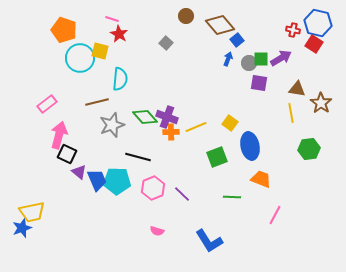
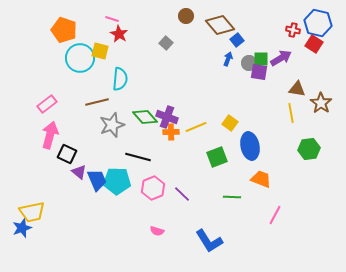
purple square at (259, 83): moved 11 px up
pink arrow at (59, 135): moved 9 px left
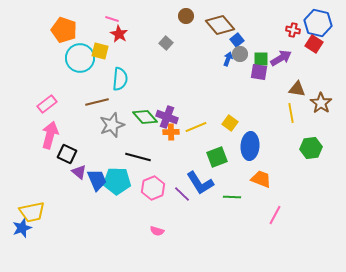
gray circle at (249, 63): moved 9 px left, 9 px up
blue ellipse at (250, 146): rotated 16 degrees clockwise
green hexagon at (309, 149): moved 2 px right, 1 px up
blue L-shape at (209, 241): moved 9 px left, 58 px up
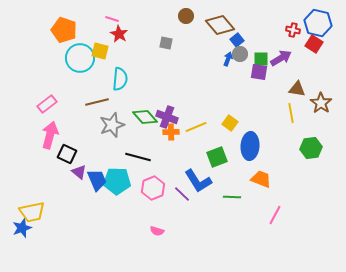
gray square at (166, 43): rotated 32 degrees counterclockwise
blue L-shape at (200, 183): moved 2 px left, 2 px up
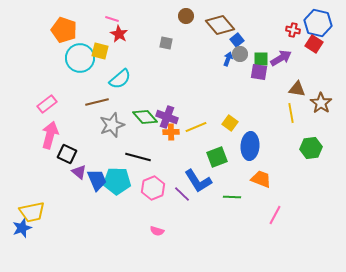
cyan semicircle at (120, 79): rotated 45 degrees clockwise
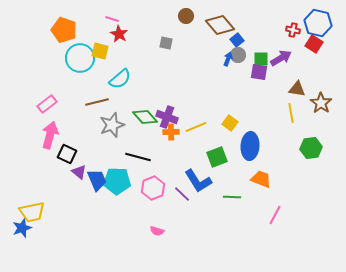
gray circle at (240, 54): moved 2 px left, 1 px down
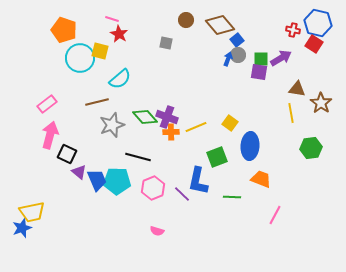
brown circle at (186, 16): moved 4 px down
blue L-shape at (198, 181): rotated 44 degrees clockwise
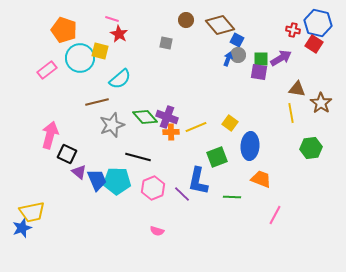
blue square at (237, 40): rotated 24 degrees counterclockwise
pink rectangle at (47, 104): moved 34 px up
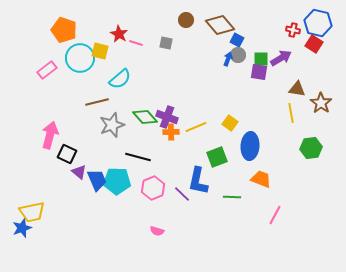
pink line at (112, 19): moved 24 px right, 24 px down
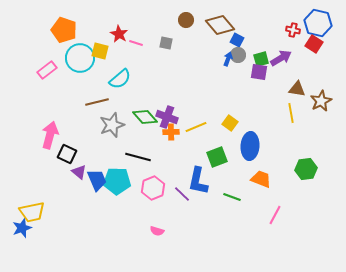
green square at (261, 59): rotated 14 degrees counterclockwise
brown star at (321, 103): moved 2 px up; rotated 10 degrees clockwise
green hexagon at (311, 148): moved 5 px left, 21 px down
green line at (232, 197): rotated 18 degrees clockwise
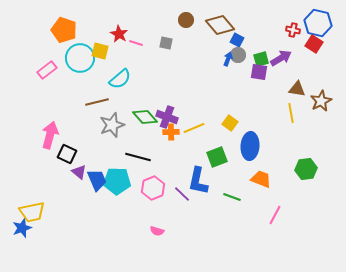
yellow line at (196, 127): moved 2 px left, 1 px down
